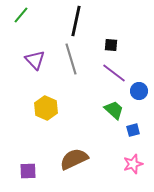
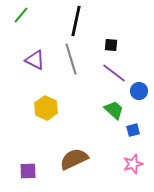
purple triangle: rotated 20 degrees counterclockwise
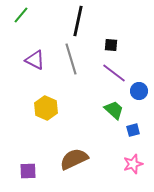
black line: moved 2 px right
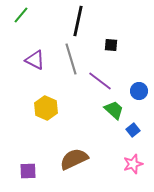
purple line: moved 14 px left, 8 px down
blue square: rotated 24 degrees counterclockwise
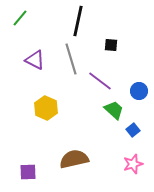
green line: moved 1 px left, 3 px down
brown semicircle: rotated 12 degrees clockwise
purple square: moved 1 px down
